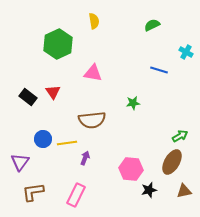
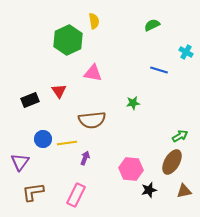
green hexagon: moved 10 px right, 4 px up
red triangle: moved 6 px right, 1 px up
black rectangle: moved 2 px right, 3 px down; rotated 60 degrees counterclockwise
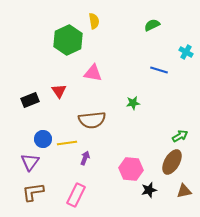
purple triangle: moved 10 px right
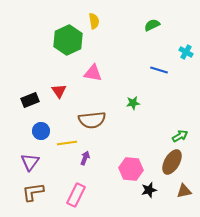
blue circle: moved 2 px left, 8 px up
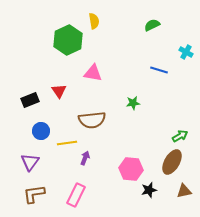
brown L-shape: moved 1 px right, 2 px down
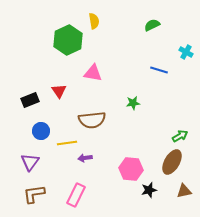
purple arrow: rotated 120 degrees counterclockwise
